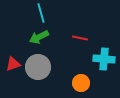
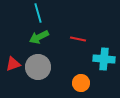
cyan line: moved 3 px left
red line: moved 2 px left, 1 px down
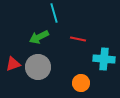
cyan line: moved 16 px right
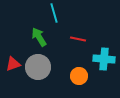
green arrow: rotated 84 degrees clockwise
orange circle: moved 2 px left, 7 px up
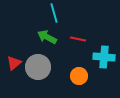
green arrow: moved 8 px right; rotated 30 degrees counterclockwise
cyan cross: moved 2 px up
red triangle: moved 1 px right, 1 px up; rotated 21 degrees counterclockwise
